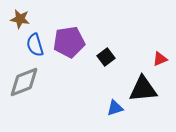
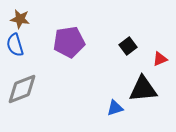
blue semicircle: moved 20 px left
black square: moved 22 px right, 11 px up
gray diamond: moved 2 px left, 7 px down
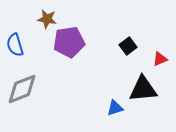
brown star: moved 27 px right
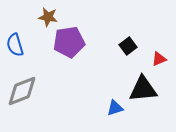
brown star: moved 1 px right, 2 px up
red triangle: moved 1 px left
gray diamond: moved 2 px down
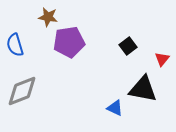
red triangle: moved 3 px right; rotated 28 degrees counterclockwise
black triangle: rotated 16 degrees clockwise
blue triangle: rotated 42 degrees clockwise
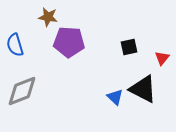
purple pentagon: rotated 12 degrees clockwise
black square: moved 1 px right, 1 px down; rotated 24 degrees clockwise
red triangle: moved 1 px up
black triangle: rotated 16 degrees clockwise
blue triangle: moved 11 px up; rotated 18 degrees clockwise
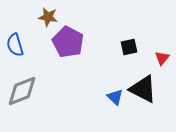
purple pentagon: moved 1 px left; rotated 24 degrees clockwise
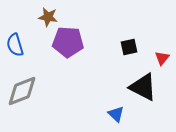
purple pentagon: rotated 24 degrees counterclockwise
black triangle: moved 2 px up
blue triangle: moved 1 px right, 17 px down
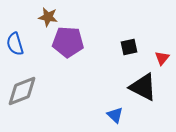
blue semicircle: moved 1 px up
blue triangle: moved 1 px left, 1 px down
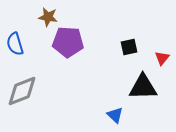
black triangle: rotated 28 degrees counterclockwise
